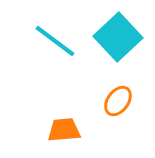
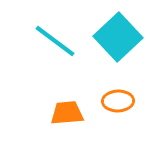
orange ellipse: rotated 52 degrees clockwise
orange trapezoid: moved 3 px right, 17 px up
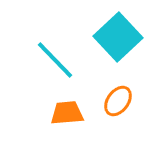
cyan line: moved 19 px down; rotated 9 degrees clockwise
orange ellipse: rotated 52 degrees counterclockwise
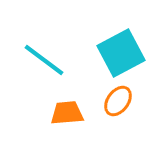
cyan square: moved 3 px right, 16 px down; rotated 15 degrees clockwise
cyan line: moved 11 px left; rotated 9 degrees counterclockwise
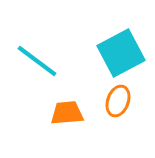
cyan line: moved 7 px left, 1 px down
orange ellipse: rotated 16 degrees counterclockwise
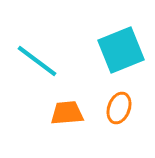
cyan square: moved 3 px up; rotated 6 degrees clockwise
orange ellipse: moved 1 px right, 7 px down
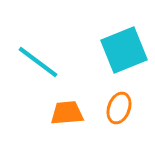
cyan square: moved 3 px right
cyan line: moved 1 px right, 1 px down
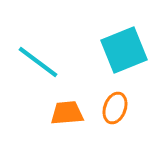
orange ellipse: moved 4 px left
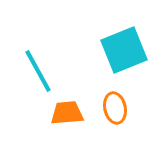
cyan line: moved 9 px down; rotated 24 degrees clockwise
orange ellipse: rotated 32 degrees counterclockwise
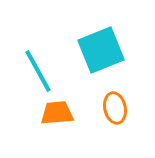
cyan square: moved 23 px left
orange trapezoid: moved 10 px left
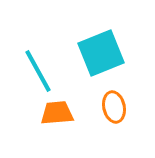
cyan square: moved 3 px down
orange ellipse: moved 1 px left, 1 px up
